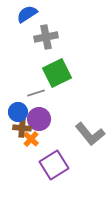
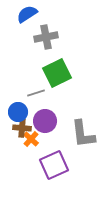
purple circle: moved 6 px right, 2 px down
gray L-shape: moved 7 px left; rotated 32 degrees clockwise
purple square: rotated 8 degrees clockwise
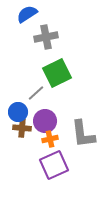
gray line: rotated 24 degrees counterclockwise
orange cross: moved 19 px right; rotated 35 degrees clockwise
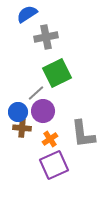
purple circle: moved 2 px left, 10 px up
orange cross: rotated 21 degrees counterclockwise
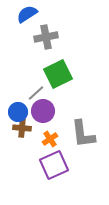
green square: moved 1 px right, 1 px down
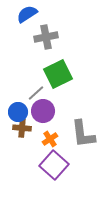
purple square: rotated 24 degrees counterclockwise
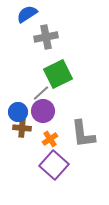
gray line: moved 5 px right
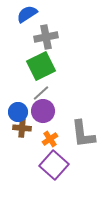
green square: moved 17 px left, 8 px up
